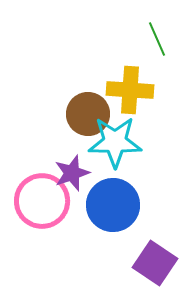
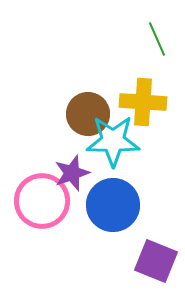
yellow cross: moved 13 px right, 12 px down
cyan star: moved 2 px left, 1 px up
purple square: moved 1 px right, 2 px up; rotated 12 degrees counterclockwise
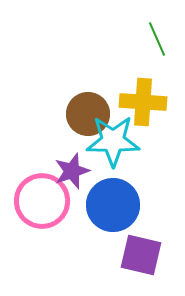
purple star: moved 2 px up
purple square: moved 15 px left, 6 px up; rotated 9 degrees counterclockwise
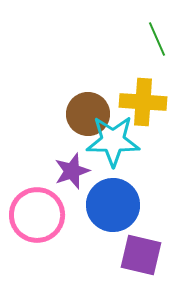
pink circle: moved 5 px left, 14 px down
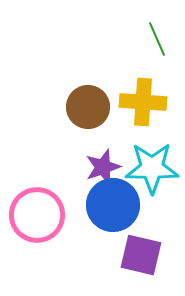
brown circle: moved 7 px up
cyan star: moved 39 px right, 27 px down
purple star: moved 31 px right, 4 px up
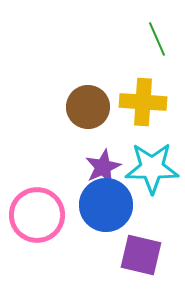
purple star: rotated 6 degrees counterclockwise
blue circle: moved 7 px left
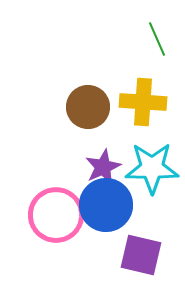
pink circle: moved 19 px right
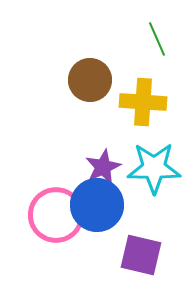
brown circle: moved 2 px right, 27 px up
cyan star: moved 2 px right
blue circle: moved 9 px left
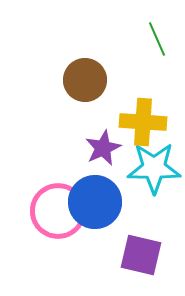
brown circle: moved 5 px left
yellow cross: moved 20 px down
purple star: moved 19 px up
blue circle: moved 2 px left, 3 px up
pink circle: moved 2 px right, 4 px up
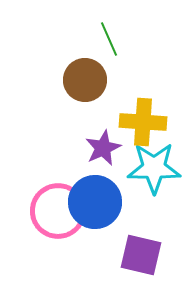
green line: moved 48 px left
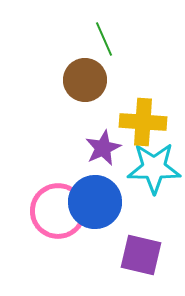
green line: moved 5 px left
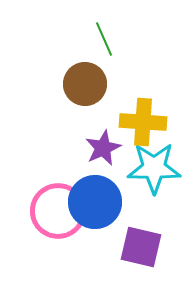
brown circle: moved 4 px down
purple square: moved 8 px up
